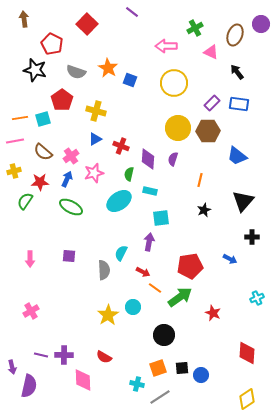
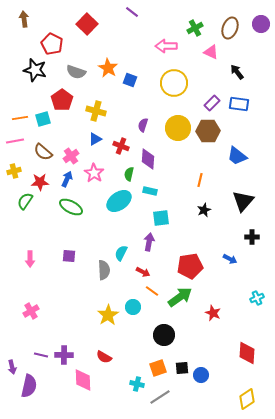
brown ellipse at (235, 35): moved 5 px left, 7 px up
purple semicircle at (173, 159): moved 30 px left, 34 px up
pink star at (94, 173): rotated 24 degrees counterclockwise
orange line at (155, 288): moved 3 px left, 3 px down
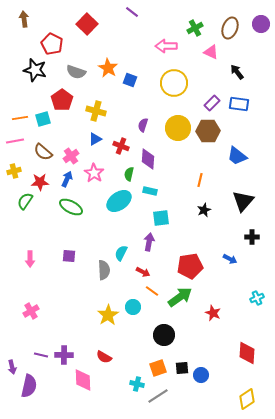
gray line at (160, 397): moved 2 px left, 1 px up
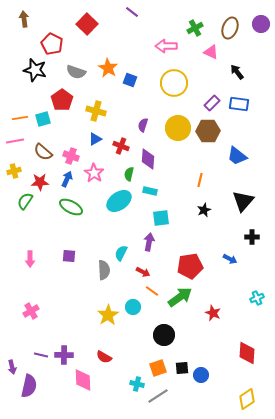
pink cross at (71, 156): rotated 35 degrees counterclockwise
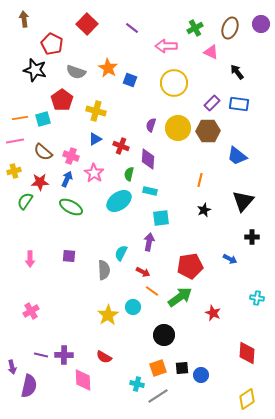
purple line at (132, 12): moved 16 px down
purple semicircle at (143, 125): moved 8 px right
cyan cross at (257, 298): rotated 32 degrees clockwise
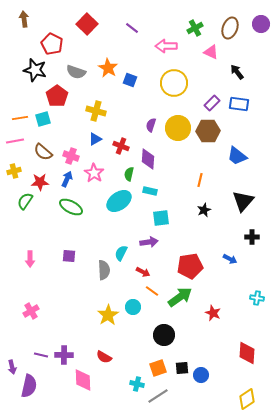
red pentagon at (62, 100): moved 5 px left, 4 px up
purple arrow at (149, 242): rotated 72 degrees clockwise
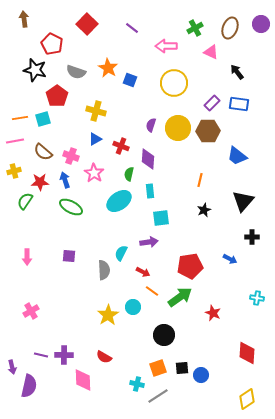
blue arrow at (67, 179): moved 2 px left, 1 px down; rotated 42 degrees counterclockwise
cyan rectangle at (150, 191): rotated 72 degrees clockwise
pink arrow at (30, 259): moved 3 px left, 2 px up
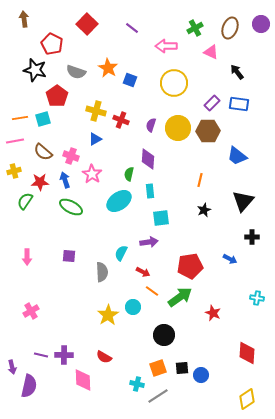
red cross at (121, 146): moved 26 px up
pink star at (94, 173): moved 2 px left, 1 px down
gray semicircle at (104, 270): moved 2 px left, 2 px down
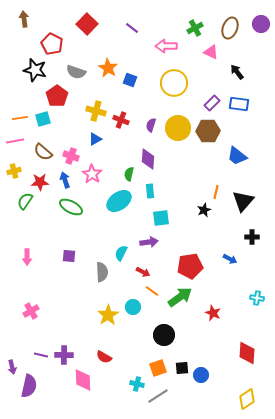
orange line at (200, 180): moved 16 px right, 12 px down
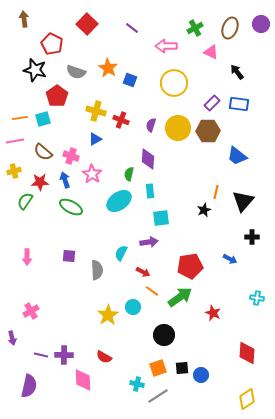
gray semicircle at (102, 272): moved 5 px left, 2 px up
purple arrow at (12, 367): moved 29 px up
